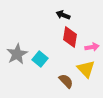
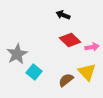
red diamond: moved 3 px down; rotated 55 degrees counterclockwise
cyan square: moved 6 px left, 13 px down
yellow triangle: moved 1 px right, 3 px down
brown semicircle: moved 1 px up; rotated 84 degrees counterclockwise
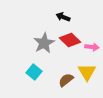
black arrow: moved 2 px down
pink arrow: rotated 16 degrees clockwise
gray star: moved 27 px right, 11 px up
yellow triangle: rotated 12 degrees clockwise
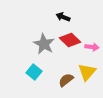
gray star: moved 1 px down; rotated 15 degrees counterclockwise
yellow triangle: rotated 12 degrees clockwise
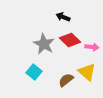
yellow triangle: rotated 30 degrees counterclockwise
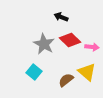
black arrow: moved 2 px left
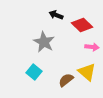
black arrow: moved 5 px left, 2 px up
red diamond: moved 12 px right, 15 px up
gray star: moved 2 px up
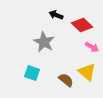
pink arrow: rotated 24 degrees clockwise
cyan square: moved 2 px left, 1 px down; rotated 21 degrees counterclockwise
brown semicircle: rotated 77 degrees clockwise
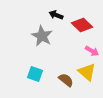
gray star: moved 2 px left, 6 px up
pink arrow: moved 4 px down
cyan square: moved 3 px right, 1 px down
